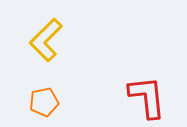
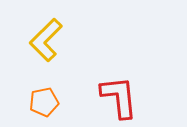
red L-shape: moved 28 px left
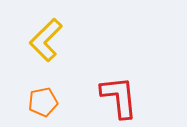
orange pentagon: moved 1 px left
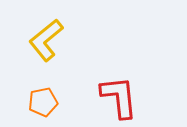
yellow L-shape: rotated 6 degrees clockwise
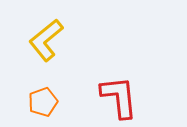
orange pentagon: rotated 8 degrees counterclockwise
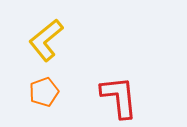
orange pentagon: moved 1 px right, 10 px up
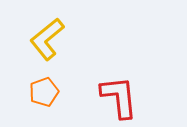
yellow L-shape: moved 1 px right, 1 px up
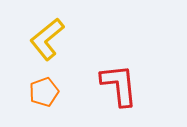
red L-shape: moved 12 px up
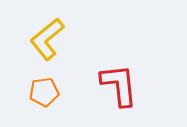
orange pentagon: rotated 12 degrees clockwise
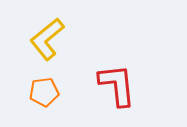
red L-shape: moved 2 px left
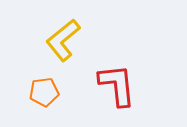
yellow L-shape: moved 16 px right, 1 px down
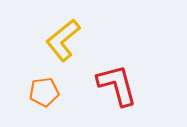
red L-shape: rotated 9 degrees counterclockwise
